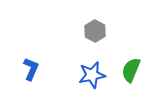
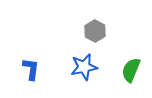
blue L-shape: rotated 15 degrees counterclockwise
blue star: moved 8 px left, 8 px up
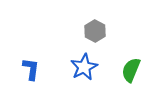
blue star: rotated 16 degrees counterclockwise
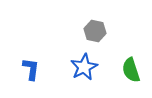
gray hexagon: rotated 15 degrees counterclockwise
green semicircle: rotated 40 degrees counterclockwise
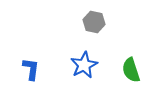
gray hexagon: moved 1 px left, 9 px up
blue star: moved 2 px up
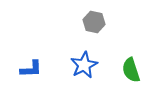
blue L-shape: rotated 80 degrees clockwise
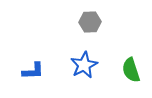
gray hexagon: moved 4 px left; rotated 15 degrees counterclockwise
blue L-shape: moved 2 px right, 2 px down
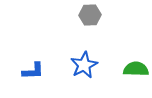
gray hexagon: moved 7 px up
green semicircle: moved 5 px right, 1 px up; rotated 110 degrees clockwise
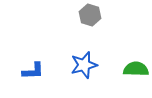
gray hexagon: rotated 20 degrees clockwise
blue star: rotated 12 degrees clockwise
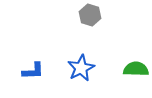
blue star: moved 3 px left, 3 px down; rotated 12 degrees counterclockwise
